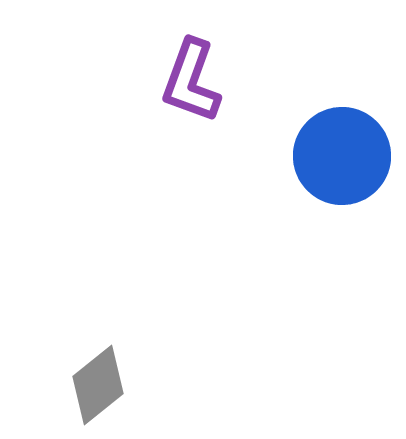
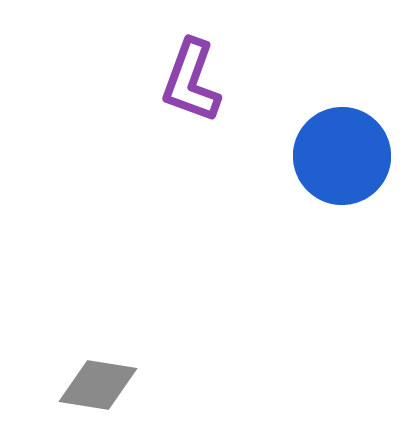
gray diamond: rotated 48 degrees clockwise
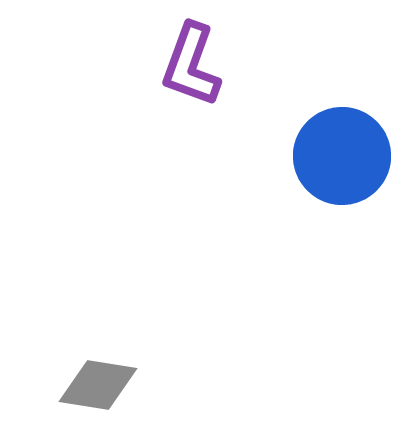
purple L-shape: moved 16 px up
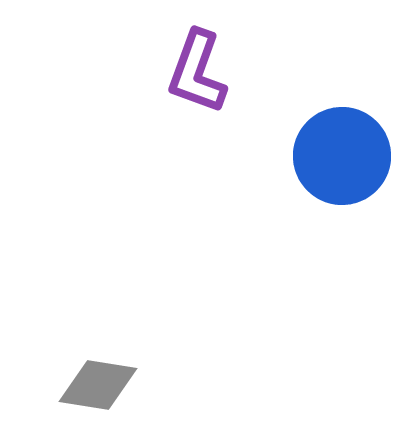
purple L-shape: moved 6 px right, 7 px down
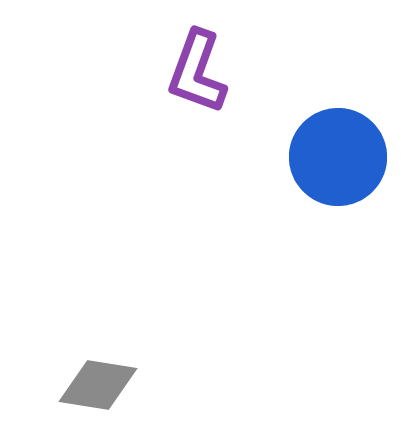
blue circle: moved 4 px left, 1 px down
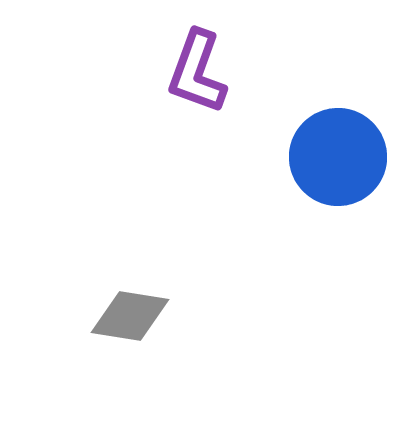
gray diamond: moved 32 px right, 69 px up
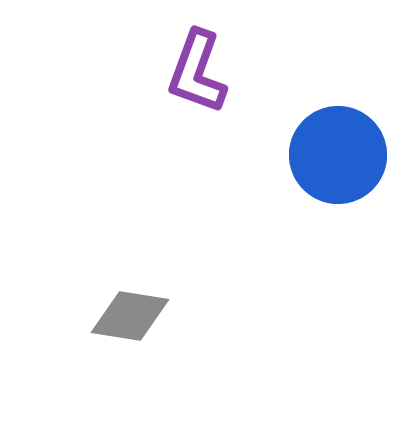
blue circle: moved 2 px up
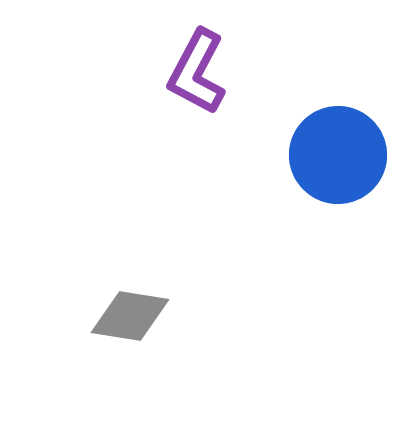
purple L-shape: rotated 8 degrees clockwise
